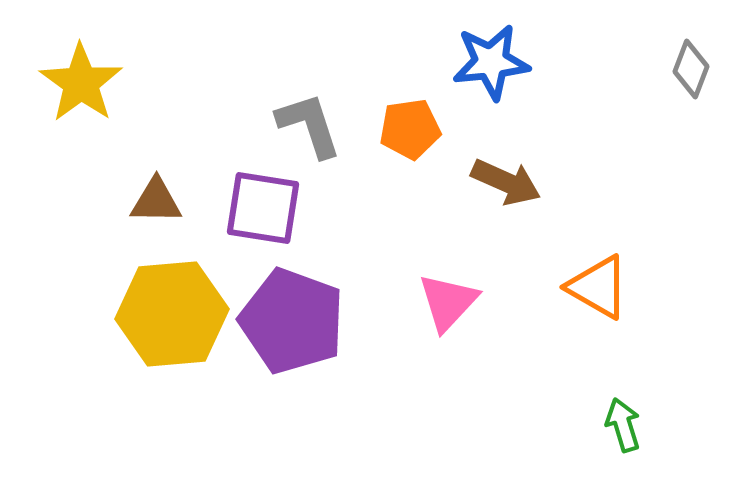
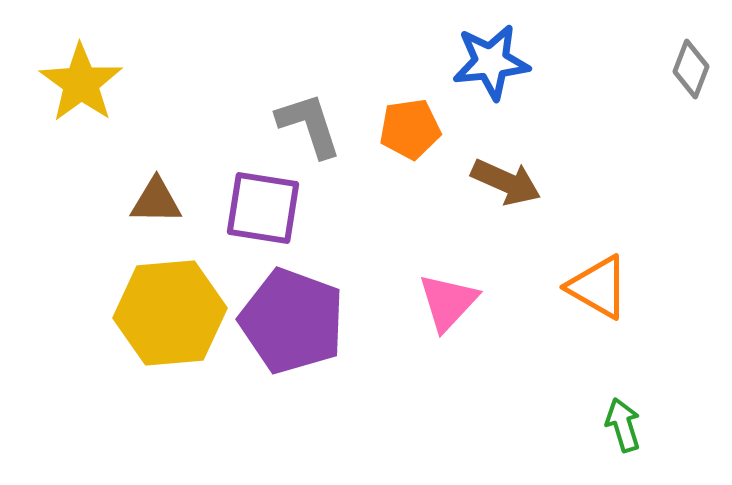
yellow hexagon: moved 2 px left, 1 px up
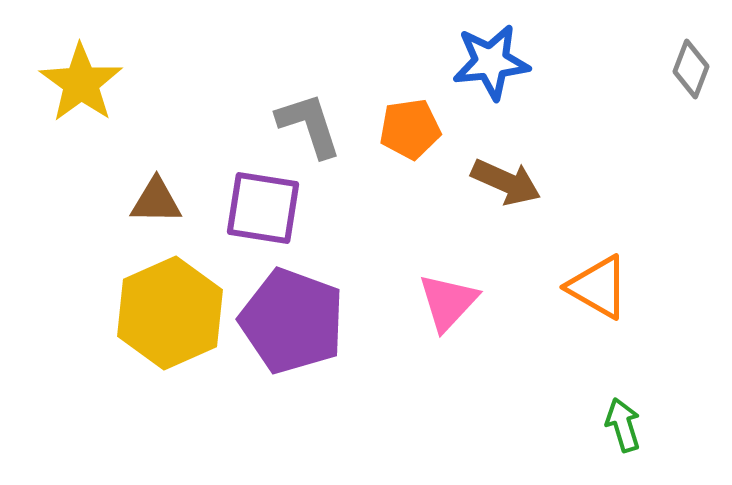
yellow hexagon: rotated 19 degrees counterclockwise
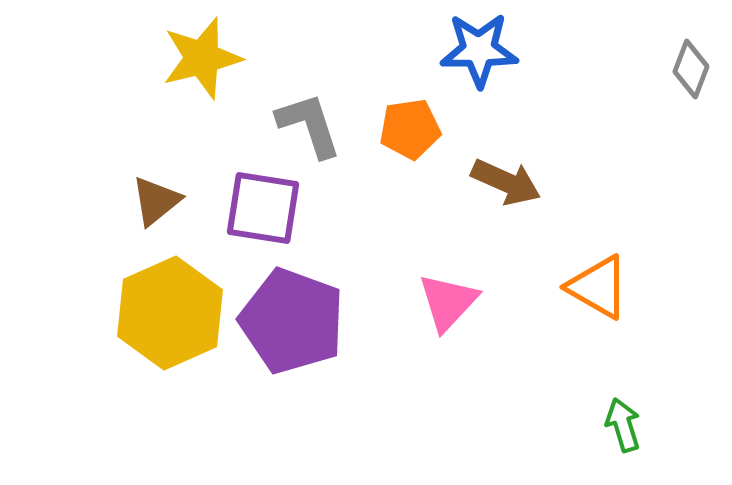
blue star: moved 12 px left, 12 px up; rotated 6 degrees clockwise
yellow star: moved 121 px right, 25 px up; rotated 22 degrees clockwise
brown triangle: rotated 40 degrees counterclockwise
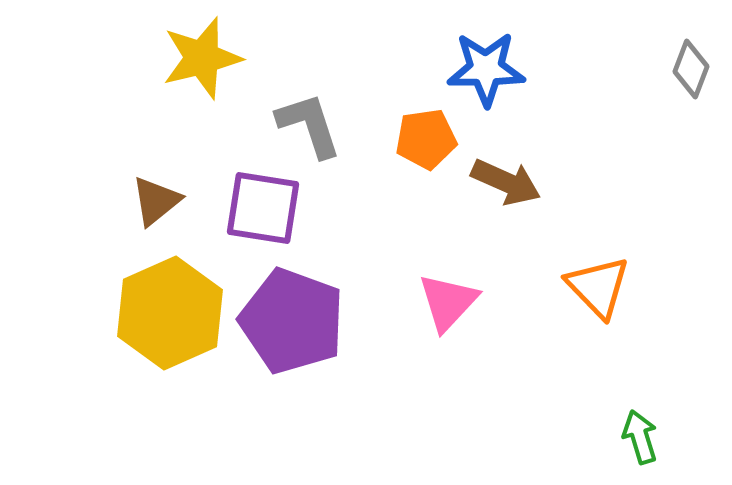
blue star: moved 7 px right, 19 px down
orange pentagon: moved 16 px right, 10 px down
orange triangle: rotated 16 degrees clockwise
green arrow: moved 17 px right, 12 px down
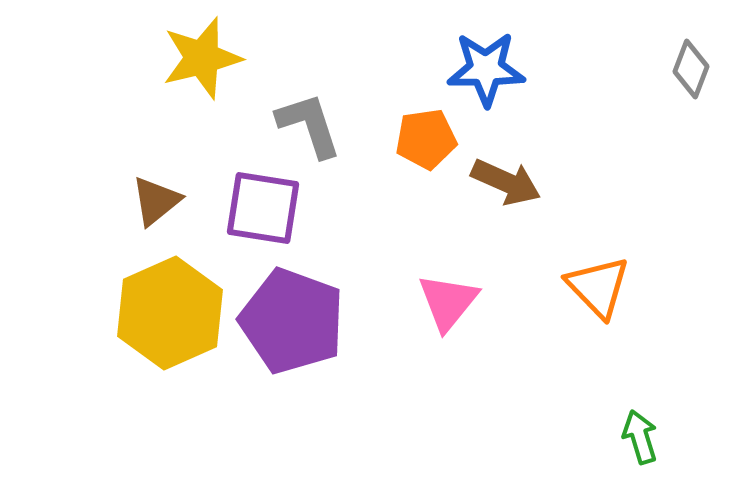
pink triangle: rotated 4 degrees counterclockwise
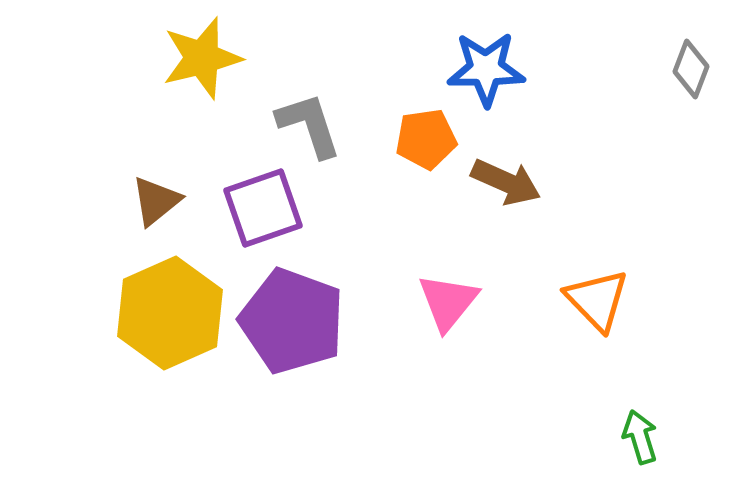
purple square: rotated 28 degrees counterclockwise
orange triangle: moved 1 px left, 13 px down
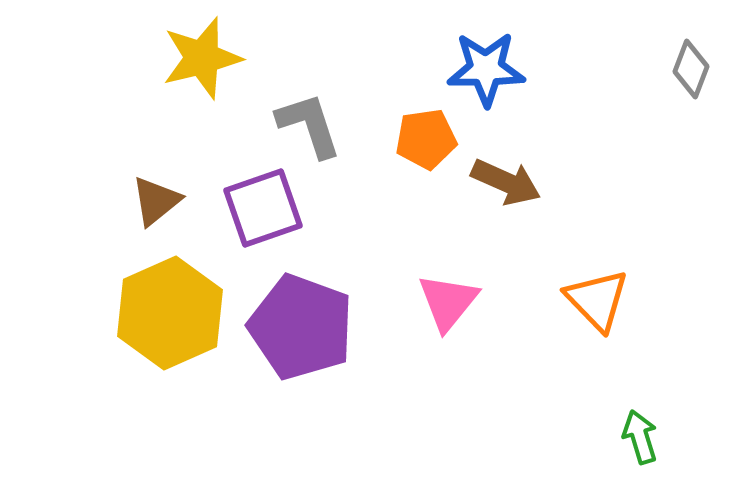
purple pentagon: moved 9 px right, 6 px down
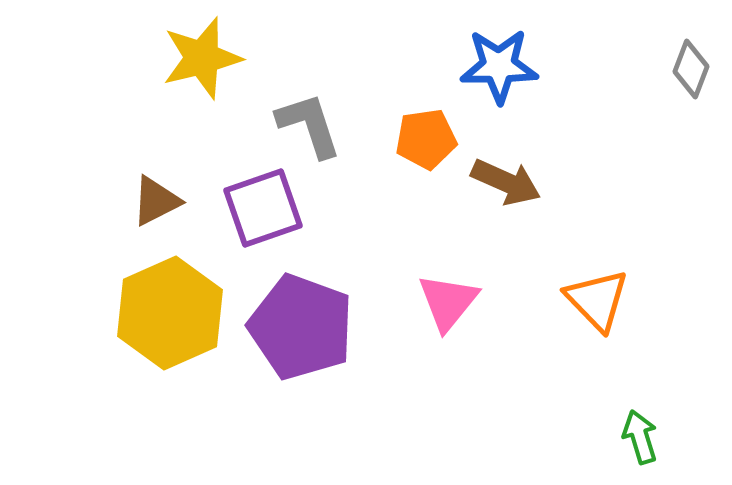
blue star: moved 13 px right, 3 px up
brown triangle: rotated 12 degrees clockwise
